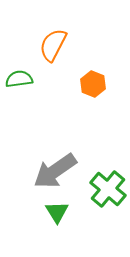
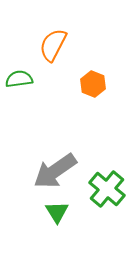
green cross: moved 1 px left
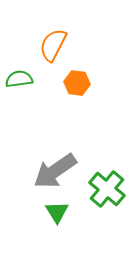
orange hexagon: moved 16 px left, 1 px up; rotated 15 degrees counterclockwise
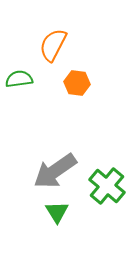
green cross: moved 3 px up
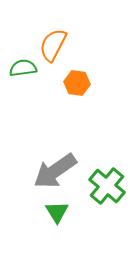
green semicircle: moved 4 px right, 11 px up
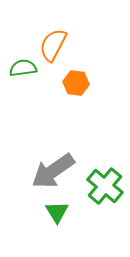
orange hexagon: moved 1 px left
gray arrow: moved 2 px left
green cross: moved 2 px left
